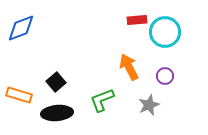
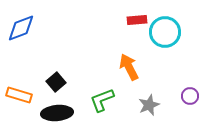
purple circle: moved 25 px right, 20 px down
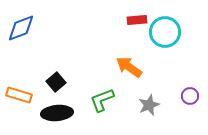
orange arrow: rotated 28 degrees counterclockwise
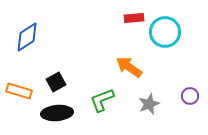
red rectangle: moved 3 px left, 2 px up
blue diamond: moved 6 px right, 9 px down; rotated 12 degrees counterclockwise
black square: rotated 12 degrees clockwise
orange rectangle: moved 4 px up
gray star: moved 1 px up
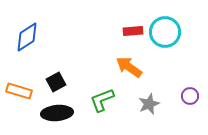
red rectangle: moved 1 px left, 13 px down
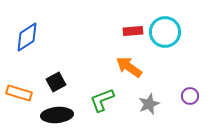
orange rectangle: moved 2 px down
black ellipse: moved 2 px down
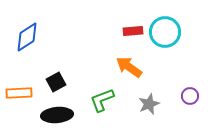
orange rectangle: rotated 20 degrees counterclockwise
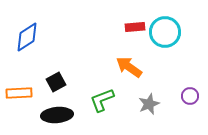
red rectangle: moved 2 px right, 4 px up
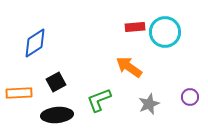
blue diamond: moved 8 px right, 6 px down
purple circle: moved 1 px down
green L-shape: moved 3 px left
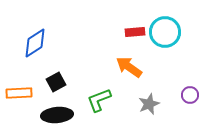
red rectangle: moved 5 px down
purple circle: moved 2 px up
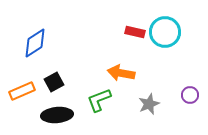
red rectangle: rotated 18 degrees clockwise
orange arrow: moved 8 px left, 6 px down; rotated 24 degrees counterclockwise
black square: moved 2 px left
orange rectangle: moved 3 px right, 2 px up; rotated 20 degrees counterclockwise
